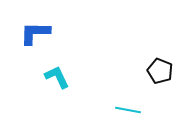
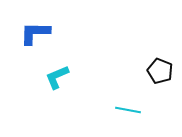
cyan L-shape: rotated 88 degrees counterclockwise
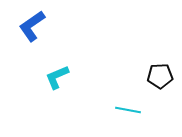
blue L-shape: moved 3 px left, 7 px up; rotated 36 degrees counterclockwise
black pentagon: moved 5 px down; rotated 25 degrees counterclockwise
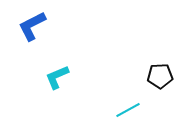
blue L-shape: rotated 8 degrees clockwise
cyan line: rotated 40 degrees counterclockwise
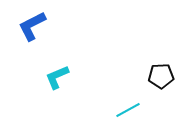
black pentagon: moved 1 px right
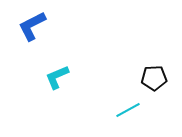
black pentagon: moved 7 px left, 2 px down
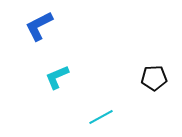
blue L-shape: moved 7 px right
cyan line: moved 27 px left, 7 px down
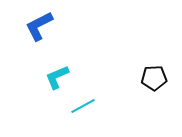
cyan line: moved 18 px left, 11 px up
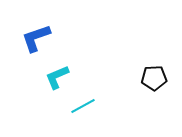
blue L-shape: moved 3 px left, 12 px down; rotated 8 degrees clockwise
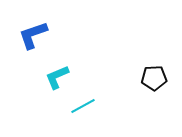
blue L-shape: moved 3 px left, 3 px up
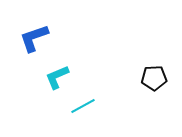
blue L-shape: moved 1 px right, 3 px down
